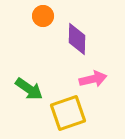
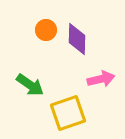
orange circle: moved 3 px right, 14 px down
pink arrow: moved 8 px right
green arrow: moved 1 px right, 4 px up
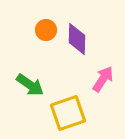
pink arrow: moved 2 px right; rotated 44 degrees counterclockwise
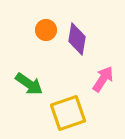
purple diamond: rotated 8 degrees clockwise
green arrow: moved 1 px left, 1 px up
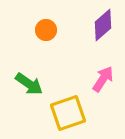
purple diamond: moved 26 px right, 14 px up; rotated 40 degrees clockwise
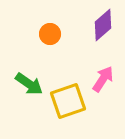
orange circle: moved 4 px right, 4 px down
yellow square: moved 12 px up
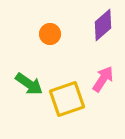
yellow square: moved 1 px left, 2 px up
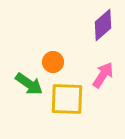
orange circle: moved 3 px right, 28 px down
pink arrow: moved 4 px up
yellow square: rotated 21 degrees clockwise
